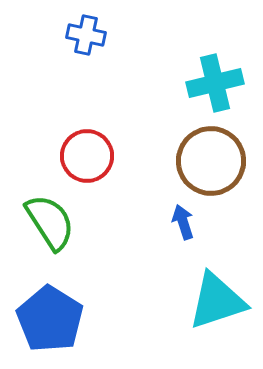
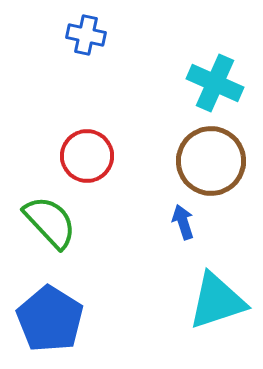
cyan cross: rotated 38 degrees clockwise
green semicircle: rotated 10 degrees counterclockwise
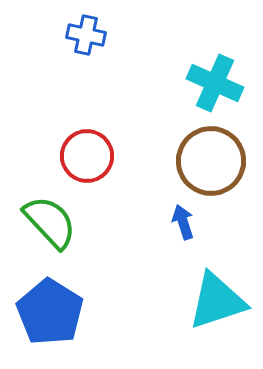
blue pentagon: moved 7 px up
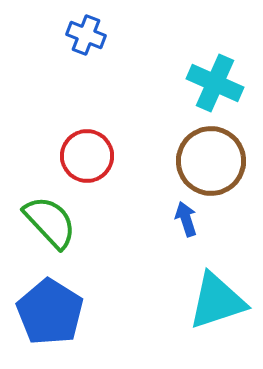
blue cross: rotated 9 degrees clockwise
blue arrow: moved 3 px right, 3 px up
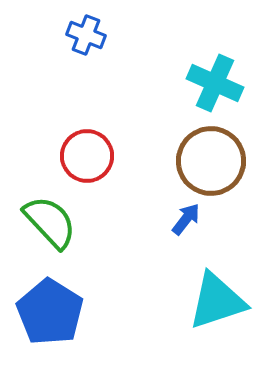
blue arrow: rotated 56 degrees clockwise
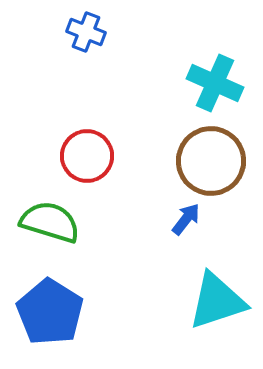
blue cross: moved 3 px up
green semicircle: rotated 30 degrees counterclockwise
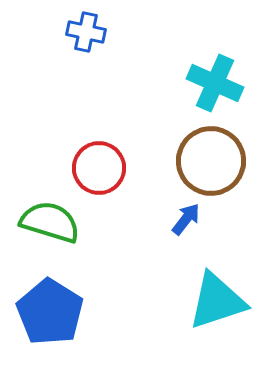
blue cross: rotated 9 degrees counterclockwise
red circle: moved 12 px right, 12 px down
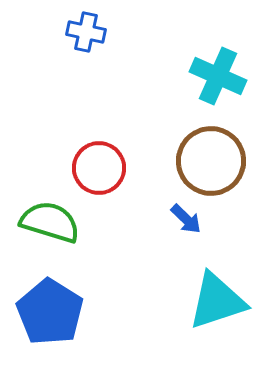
cyan cross: moved 3 px right, 7 px up
blue arrow: rotated 96 degrees clockwise
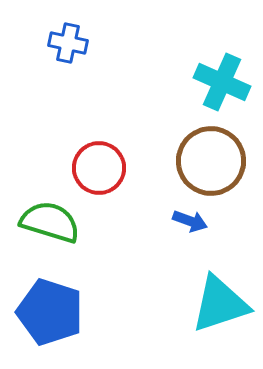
blue cross: moved 18 px left, 11 px down
cyan cross: moved 4 px right, 6 px down
blue arrow: moved 4 px right, 2 px down; rotated 24 degrees counterclockwise
cyan triangle: moved 3 px right, 3 px down
blue pentagon: rotated 14 degrees counterclockwise
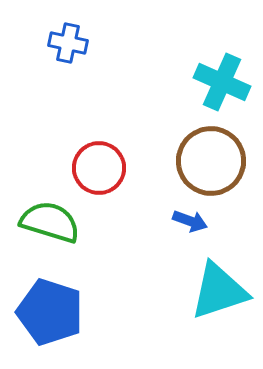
cyan triangle: moved 1 px left, 13 px up
